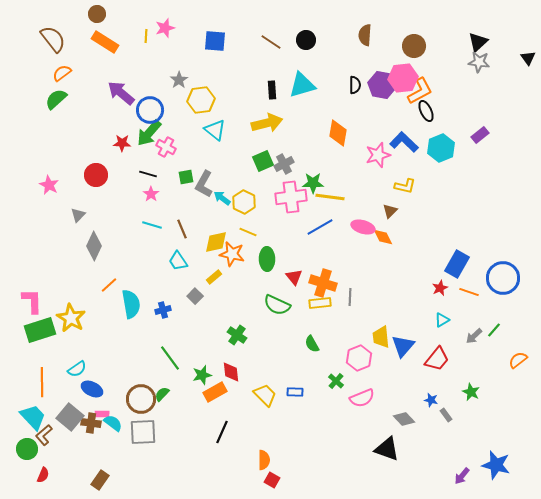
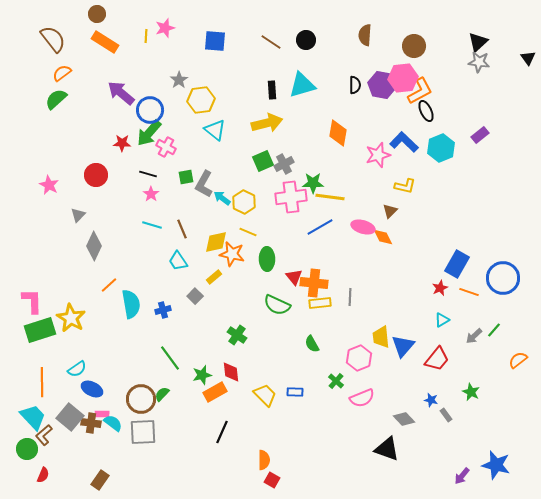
orange cross at (323, 283): moved 9 px left; rotated 12 degrees counterclockwise
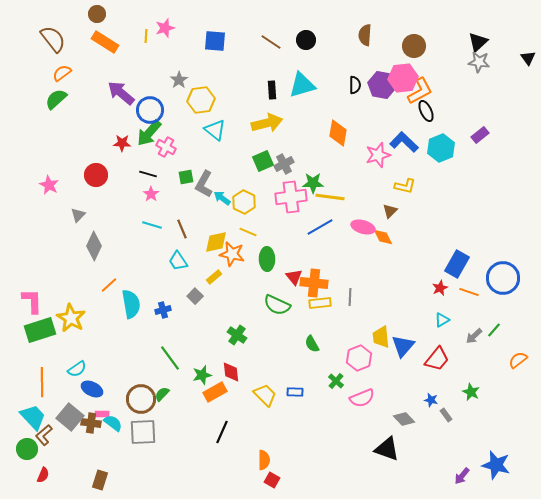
brown rectangle at (100, 480): rotated 18 degrees counterclockwise
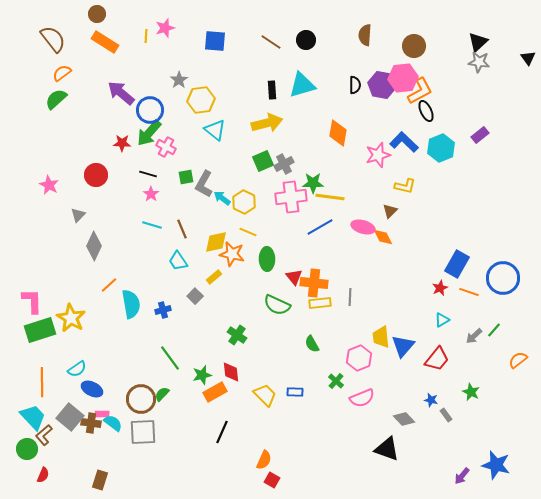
orange semicircle at (264, 460): rotated 24 degrees clockwise
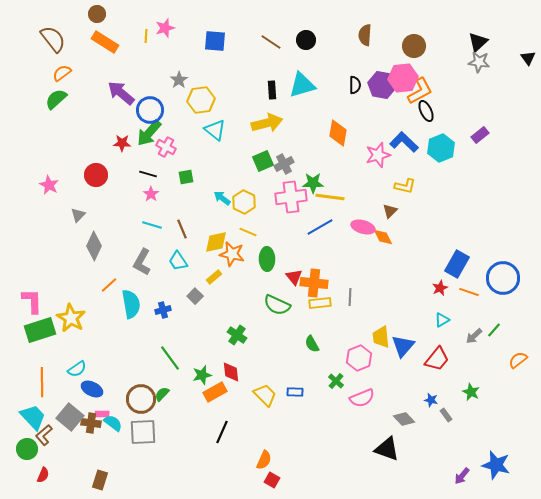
gray L-shape at (204, 184): moved 62 px left, 78 px down
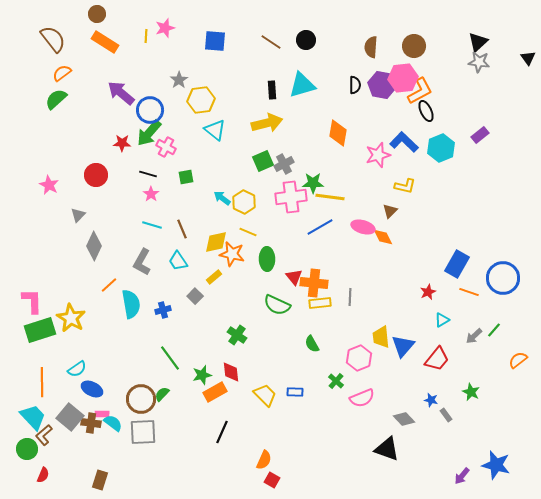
brown semicircle at (365, 35): moved 6 px right, 12 px down
red star at (440, 288): moved 12 px left, 4 px down
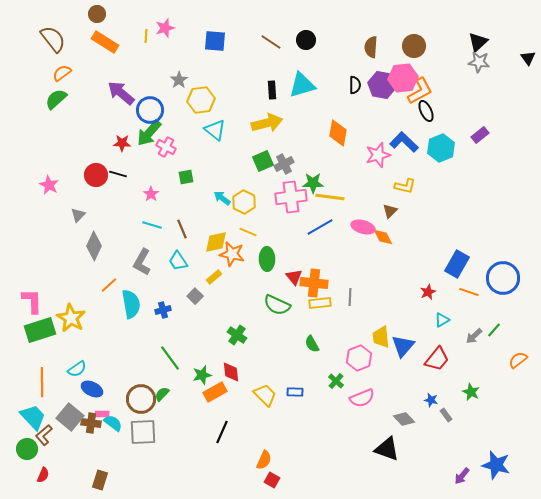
black line at (148, 174): moved 30 px left
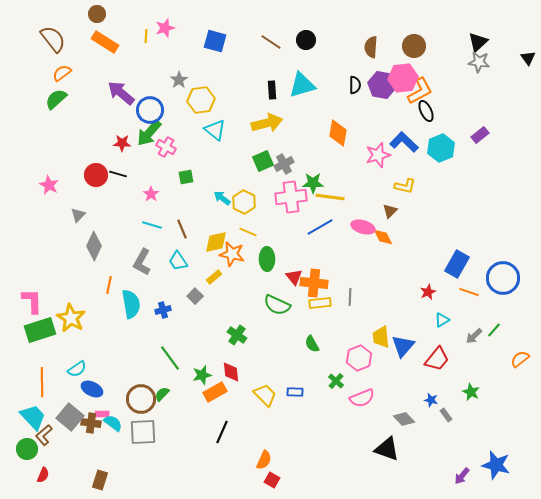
blue square at (215, 41): rotated 10 degrees clockwise
orange line at (109, 285): rotated 36 degrees counterclockwise
orange semicircle at (518, 360): moved 2 px right, 1 px up
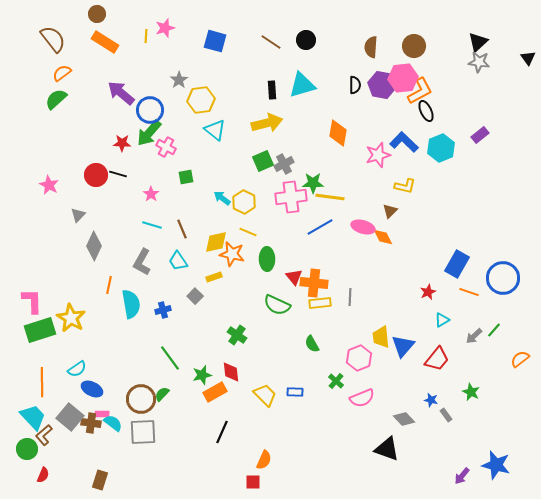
yellow rectangle at (214, 277): rotated 21 degrees clockwise
red square at (272, 480): moved 19 px left, 2 px down; rotated 28 degrees counterclockwise
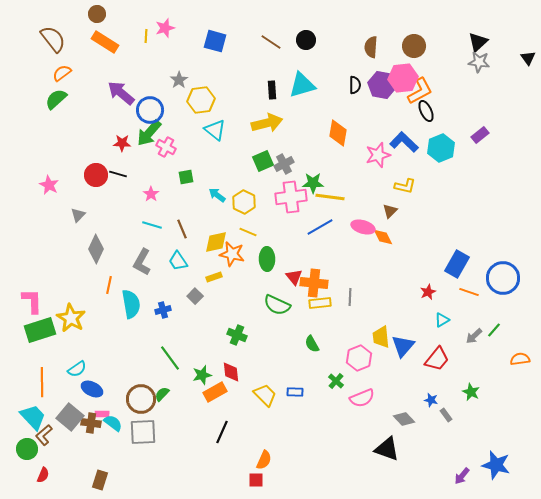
cyan arrow at (222, 198): moved 5 px left, 3 px up
gray diamond at (94, 246): moved 2 px right, 3 px down
green cross at (237, 335): rotated 12 degrees counterclockwise
orange semicircle at (520, 359): rotated 30 degrees clockwise
red square at (253, 482): moved 3 px right, 2 px up
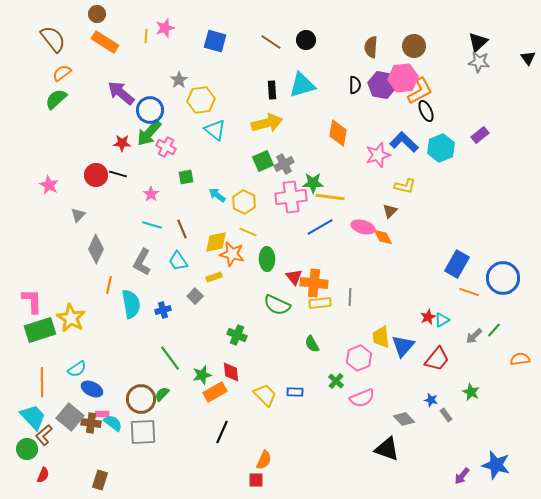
red star at (428, 292): moved 25 px down
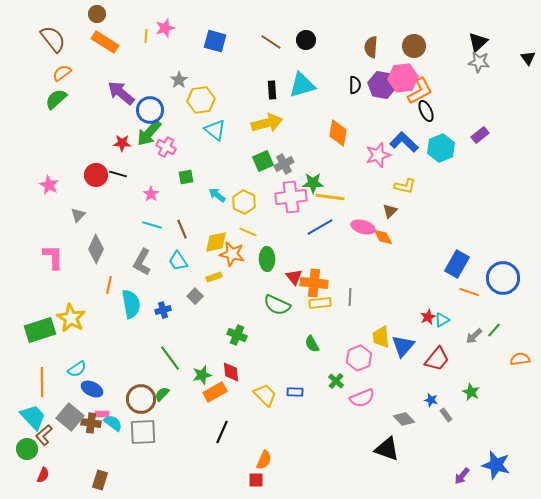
pink L-shape at (32, 301): moved 21 px right, 44 px up
